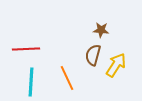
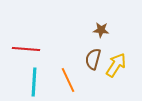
red line: rotated 8 degrees clockwise
brown semicircle: moved 4 px down
orange line: moved 1 px right, 2 px down
cyan line: moved 3 px right
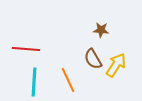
brown semicircle: rotated 45 degrees counterclockwise
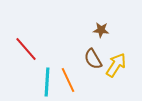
red line: rotated 44 degrees clockwise
cyan line: moved 13 px right
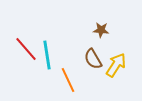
cyan line: moved 27 px up; rotated 12 degrees counterclockwise
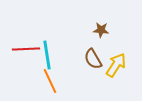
red line: rotated 52 degrees counterclockwise
orange line: moved 18 px left, 1 px down
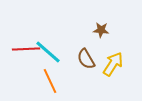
cyan line: moved 1 px right, 3 px up; rotated 40 degrees counterclockwise
brown semicircle: moved 7 px left
yellow arrow: moved 3 px left, 1 px up
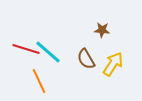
brown star: moved 1 px right
red line: rotated 20 degrees clockwise
orange line: moved 11 px left
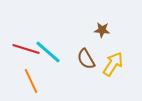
orange line: moved 8 px left
